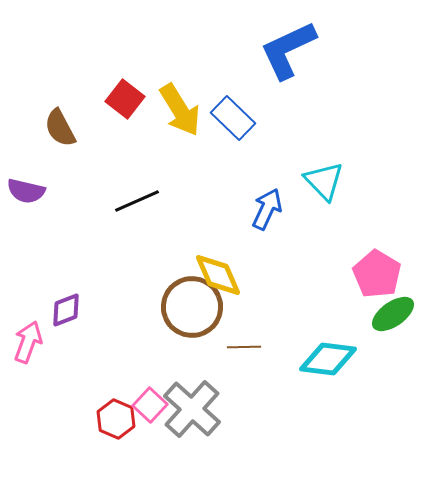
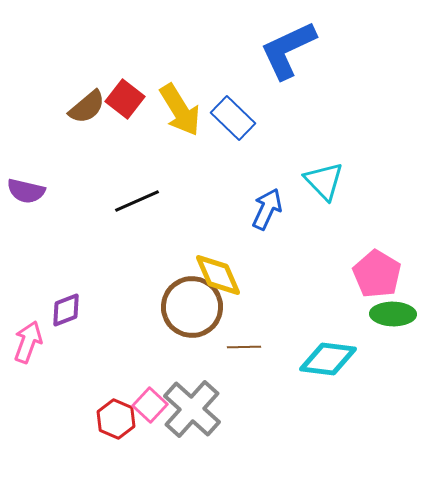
brown semicircle: moved 27 px right, 21 px up; rotated 102 degrees counterclockwise
green ellipse: rotated 36 degrees clockwise
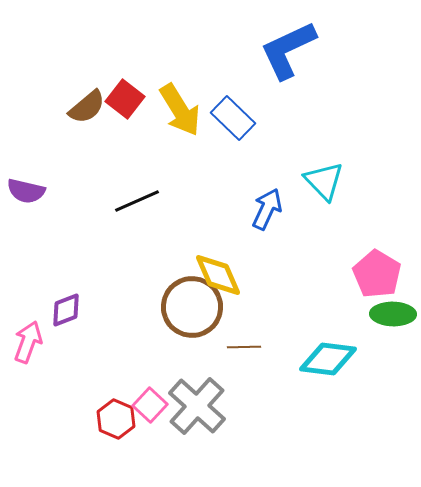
gray cross: moved 5 px right, 3 px up
